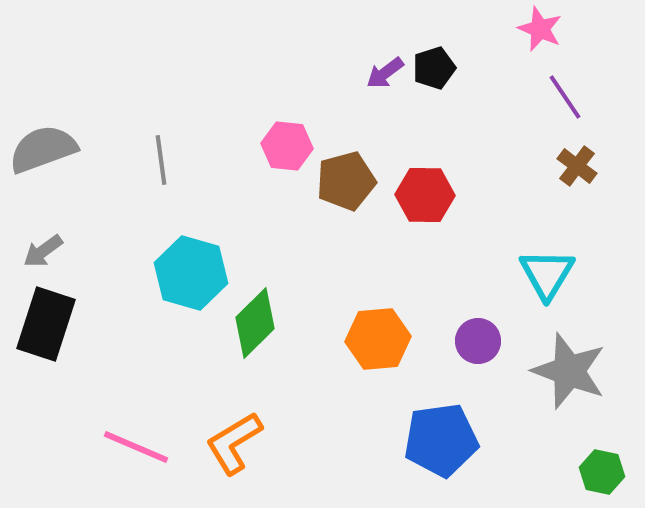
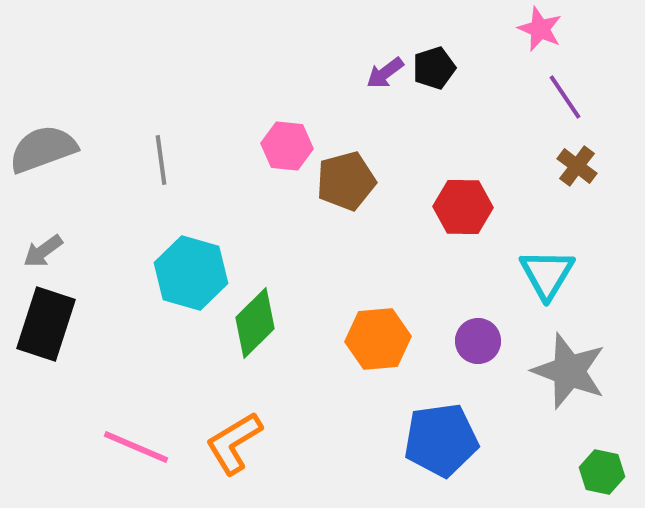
red hexagon: moved 38 px right, 12 px down
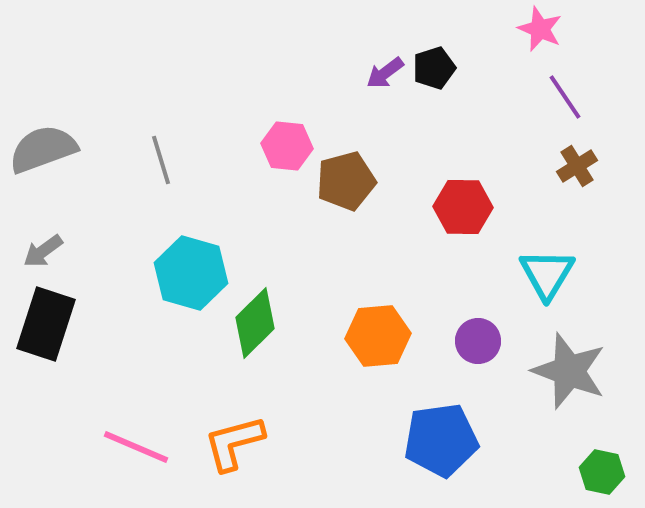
gray line: rotated 9 degrees counterclockwise
brown cross: rotated 21 degrees clockwise
orange hexagon: moved 3 px up
orange L-shape: rotated 16 degrees clockwise
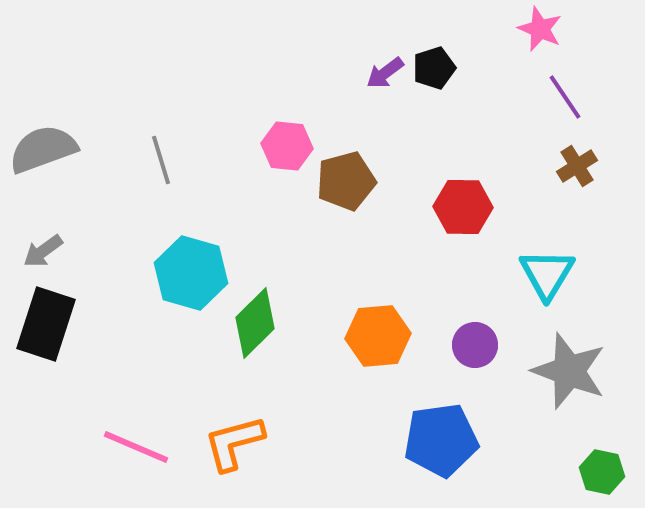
purple circle: moved 3 px left, 4 px down
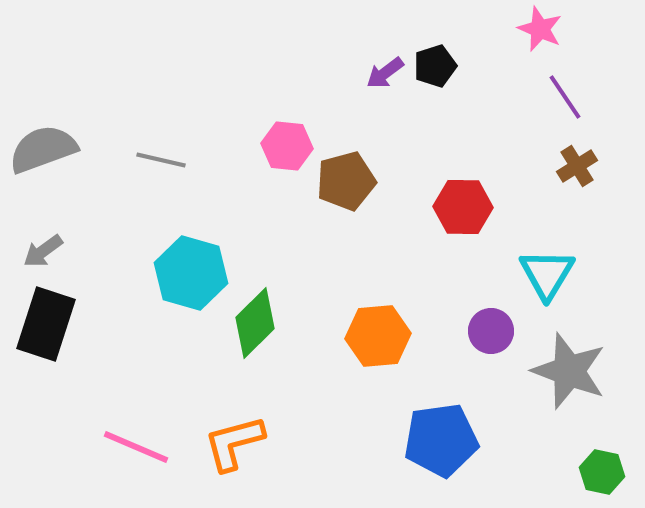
black pentagon: moved 1 px right, 2 px up
gray line: rotated 60 degrees counterclockwise
purple circle: moved 16 px right, 14 px up
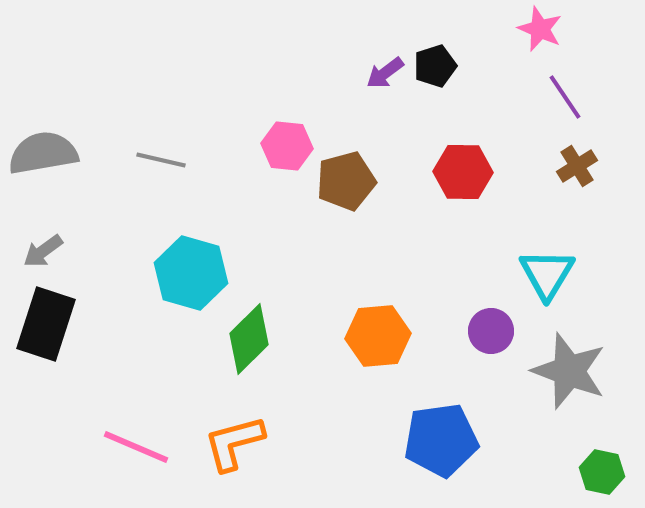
gray semicircle: moved 4 px down; rotated 10 degrees clockwise
red hexagon: moved 35 px up
green diamond: moved 6 px left, 16 px down
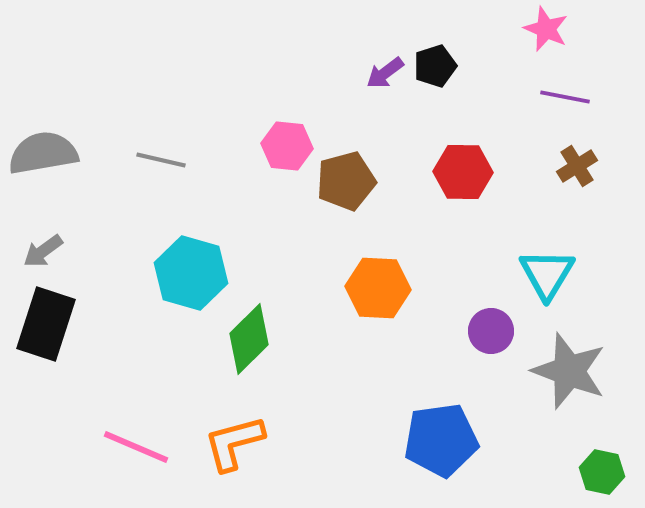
pink star: moved 6 px right
purple line: rotated 45 degrees counterclockwise
orange hexagon: moved 48 px up; rotated 8 degrees clockwise
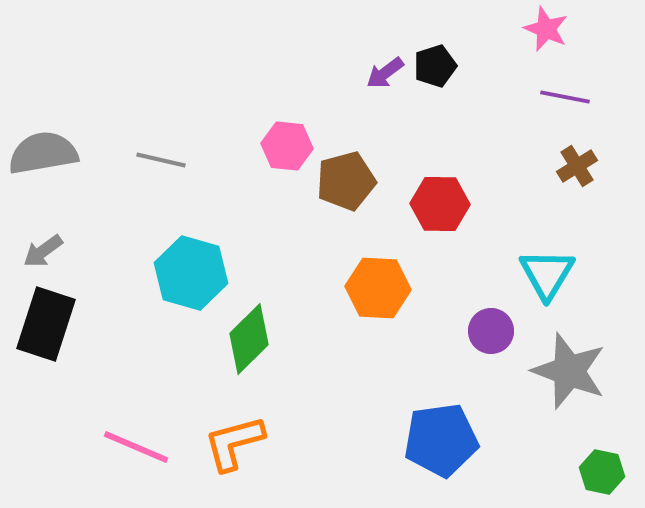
red hexagon: moved 23 px left, 32 px down
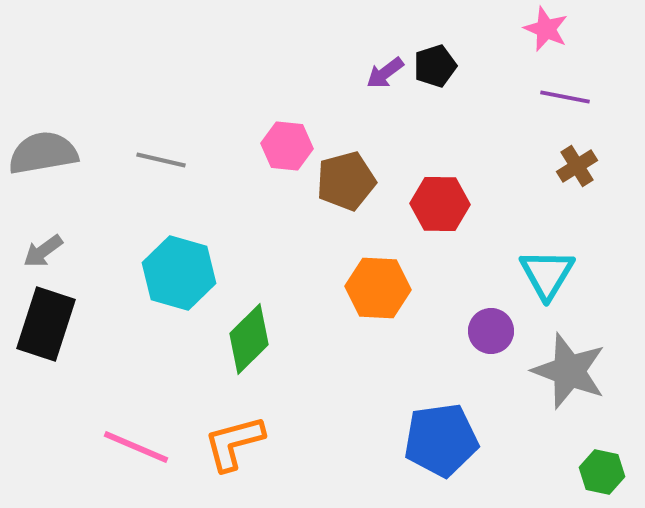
cyan hexagon: moved 12 px left
